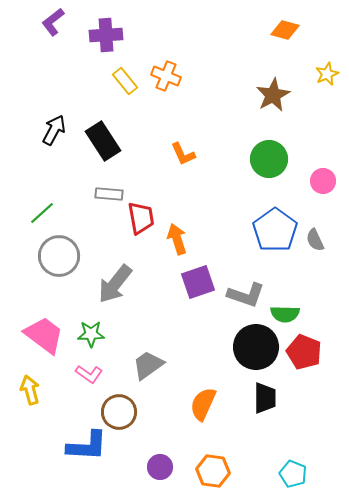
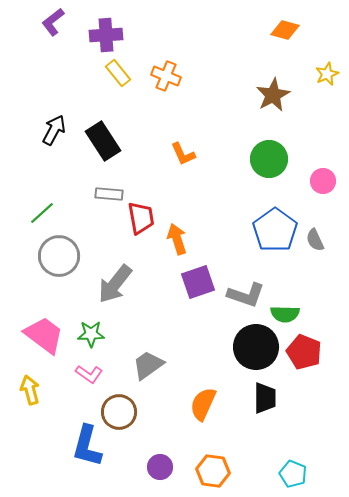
yellow rectangle: moved 7 px left, 8 px up
blue L-shape: rotated 102 degrees clockwise
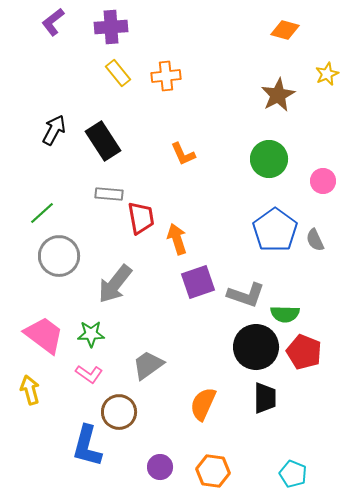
purple cross: moved 5 px right, 8 px up
orange cross: rotated 28 degrees counterclockwise
brown star: moved 5 px right
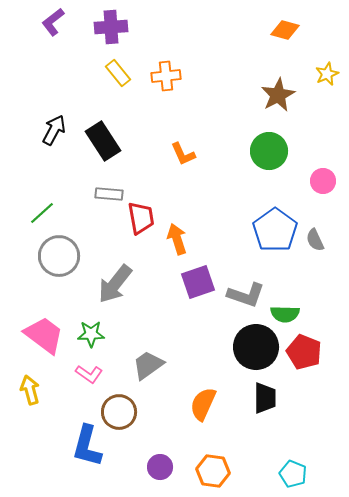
green circle: moved 8 px up
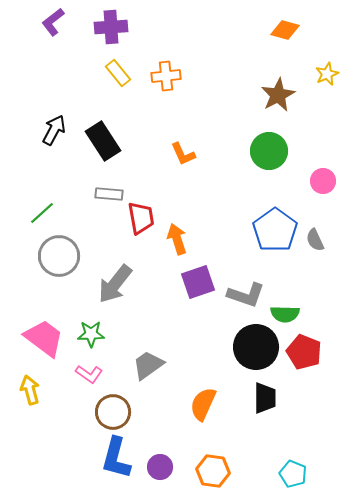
pink trapezoid: moved 3 px down
brown circle: moved 6 px left
blue L-shape: moved 29 px right, 12 px down
